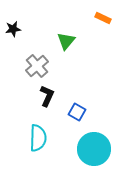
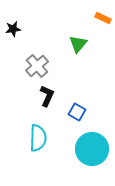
green triangle: moved 12 px right, 3 px down
cyan circle: moved 2 px left
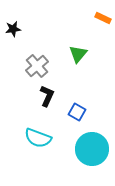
green triangle: moved 10 px down
cyan semicircle: rotated 108 degrees clockwise
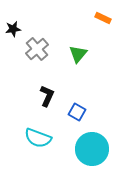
gray cross: moved 17 px up
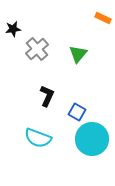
cyan circle: moved 10 px up
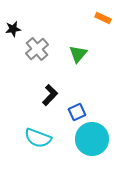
black L-shape: moved 3 px right, 1 px up; rotated 20 degrees clockwise
blue square: rotated 36 degrees clockwise
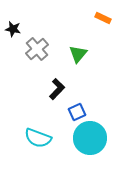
black star: rotated 21 degrees clockwise
black L-shape: moved 7 px right, 6 px up
cyan circle: moved 2 px left, 1 px up
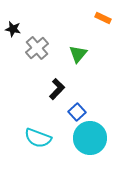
gray cross: moved 1 px up
blue square: rotated 18 degrees counterclockwise
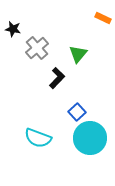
black L-shape: moved 11 px up
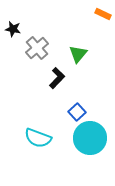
orange rectangle: moved 4 px up
